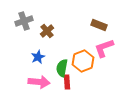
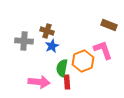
gray cross: moved 20 px down; rotated 24 degrees clockwise
brown rectangle: moved 10 px right
brown cross: rotated 32 degrees counterclockwise
pink L-shape: moved 1 px left, 2 px down; rotated 90 degrees clockwise
blue star: moved 14 px right, 11 px up
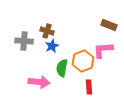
pink L-shape: rotated 75 degrees counterclockwise
red rectangle: moved 22 px right, 5 px down
